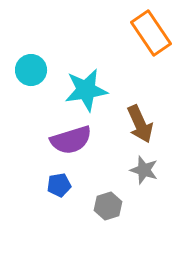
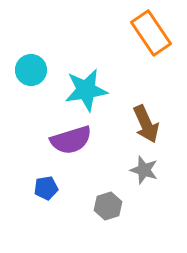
brown arrow: moved 6 px right
blue pentagon: moved 13 px left, 3 px down
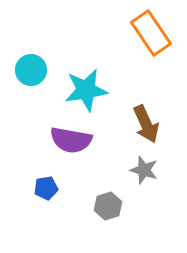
purple semicircle: rotated 27 degrees clockwise
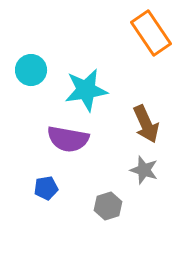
purple semicircle: moved 3 px left, 1 px up
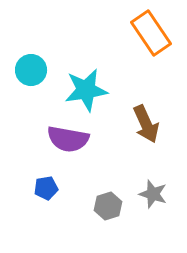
gray star: moved 9 px right, 24 px down
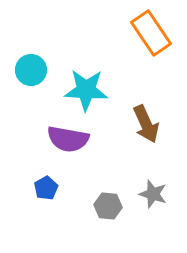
cyan star: rotated 12 degrees clockwise
blue pentagon: rotated 20 degrees counterclockwise
gray hexagon: rotated 24 degrees clockwise
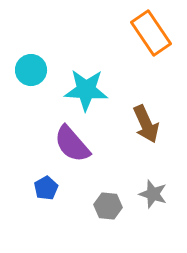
purple semicircle: moved 4 px right, 5 px down; rotated 39 degrees clockwise
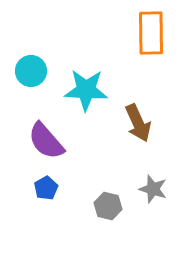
orange rectangle: rotated 33 degrees clockwise
cyan circle: moved 1 px down
brown arrow: moved 8 px left, 1 px up
purple semicircle: moved 26 px left, 3 px up
gray star: moved 5 px up
gray hexagon: rotated 8 degrees clockwise
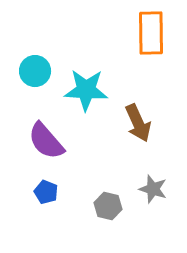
cyan circle: moved 4 px right
blue pentagon: moved 4 px down; rotated 20 degrees counterclockwise
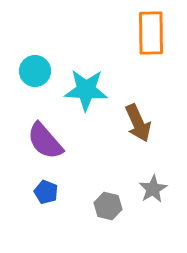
purple semicircle: moved 1 px left
gray star: rotated 24 degrees clockwise
